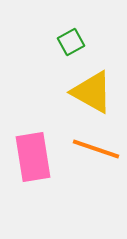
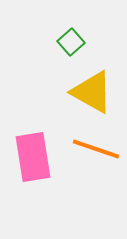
green square: rotated 12 degrees counterclockwise
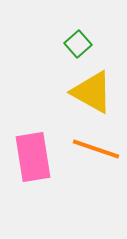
green square: moved 7 px right, 2 px down
